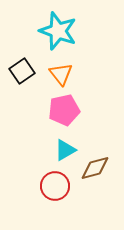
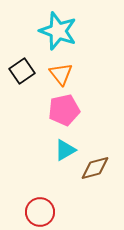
red circle: moved 15 px left, 26 px down
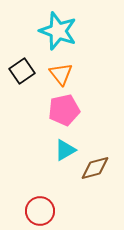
red circle: moved 1 px up
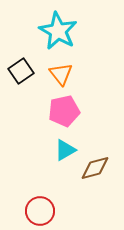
cyan star: rotated 9 degrees clockwise
black square: moved 1 px left
pink pentagon: moved 1 px down
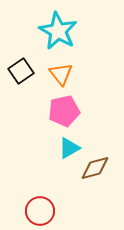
cyan triangle: moved 4 px right, 2 px up
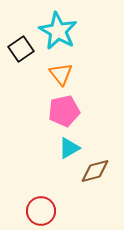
black square: moved 22 px up
brown diamond: moved 3 px down
red circle: moved 1 px right
